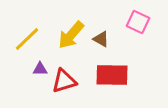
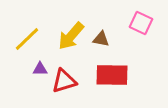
pink square: moved 3 px right, 1 px down
yellow arrow: moved 1 px down
brown triangle: rotated 18 degrees counterclockwise
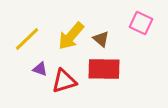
brown triangle: rotated 30 degrees clockwise
purple triangle: rotated 21 degrees clockwise
red rectangle: moved 8 px left, 6 px up
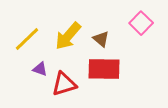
pink square: rotated 20 degrees clockwise
yellow arrow: moved 3 px left
red triangle: moved 3 px down
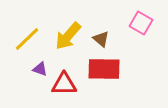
pink square: rotated 15 degrees counterclockwise
red triangle: rotated 16 degrees clockwise
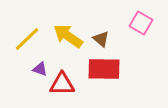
yellow arrow: rotated 84 degrees clockwise
red triangle: moved 2 px left
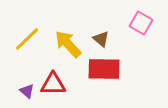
yellow arrow: moved 8 px down; rotated 12 degrees clockwise
purple triangle: moved 13 px left, 22 px down; rotated 21 degrees clockwise
red triangle: moved 9 px left
